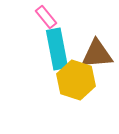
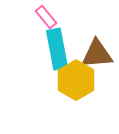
yellow hexagon: rotated 12 degrees clockwise
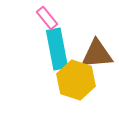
pink rectangle: moved 1 px right, 1 px down
yellow hexagon: rotated 12 degrees counterclockwise
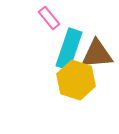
pink rectangle: moved 2 px right
cyan rectangle: moved 12 px right; rotated 30 degrees clockwise
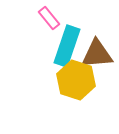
cyan rectangle: moved 2 px left, 3 px up
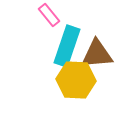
pink rectangle: moved 3 px up
yellow hexagon: rotated 15 degrees counterclockwise
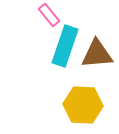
cyan rectangle: moved 2 px left
yellow hexagon: moved 7 px right, 25 px down
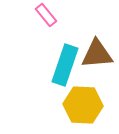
pink rectangle: moved 3 px left
cyan rectangle: moved 19 px down
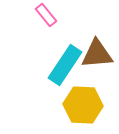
cyan rectangle: rotated 15 degrees clockwise
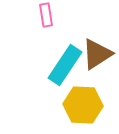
pink rectangle: rotated 30 degrees clockwise
brown triangle: rotated 28 degrees counterclockwise
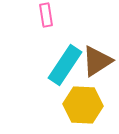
brown triangle: moved 7 px down
